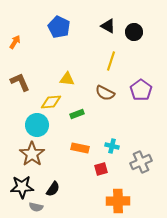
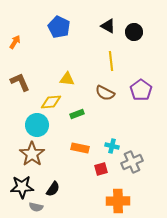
yellow line: rotated 24 degrees counterclockwise
gray cross: moved 9 px left
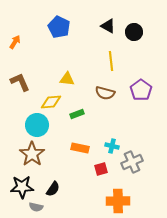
brown semicircle: rotated 12 degrees counterclockwise
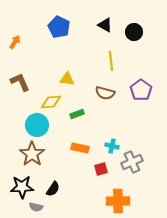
black triangle: moved 3 px left, 1 px up
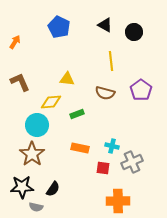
red square: moved 2 px right, 1 px up; rotated 24 degrees clockwise
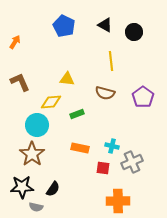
blue pentagon: moved 5 px right, 1 px up
purple pentagon: moved 2 px right, 7 px down
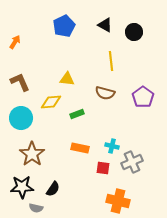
blue pentagon: rotated 20 degrees clockwise
cyan circle: moved 16 px left, 7 px up
orange cross: rotated 15 degrees clockwise
gray semicircle: moved 1 px down
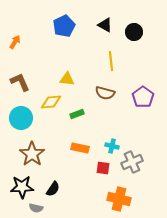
orange cross: moved 1 px right, 2 px up
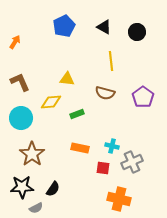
black triangle: moved 1 px left, 2 px down
black circle: moved 3 px right
gray semicircle: rotated 40 degrees counterclockwise
